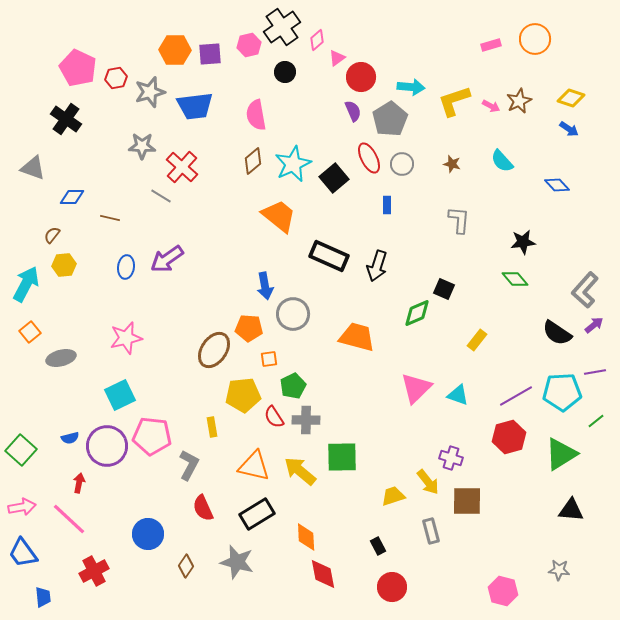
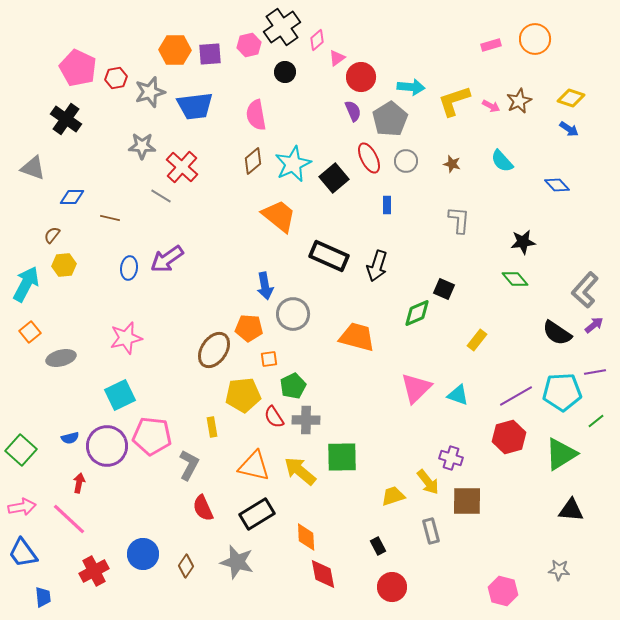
gray circle at (402, 164): moved 4 px right, 3 px up
blue ellipse at (126, 267): moved 3 px right, 1 px down
blue circle at (148, 534): moved 5 px left, 20 px down
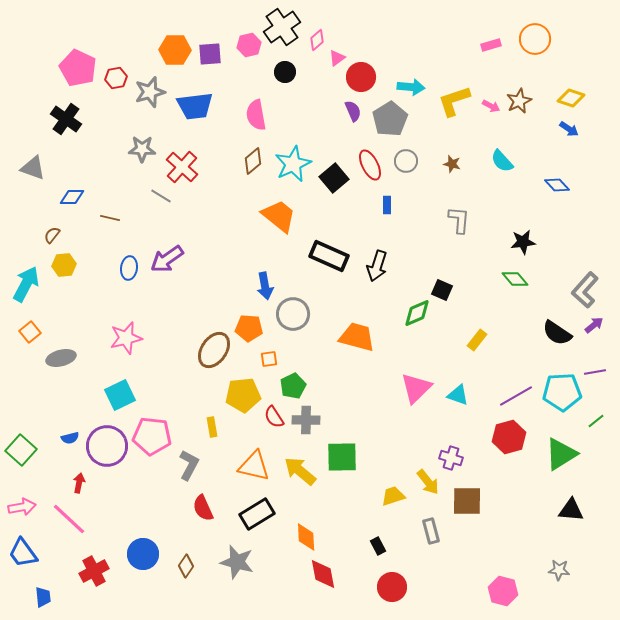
gray star at (142, 146): moved 3 px down
red ellipse at (369, 158): moved 1 px right, 7 px down
black square at (444, 289): moved 2 px left, 1 px down
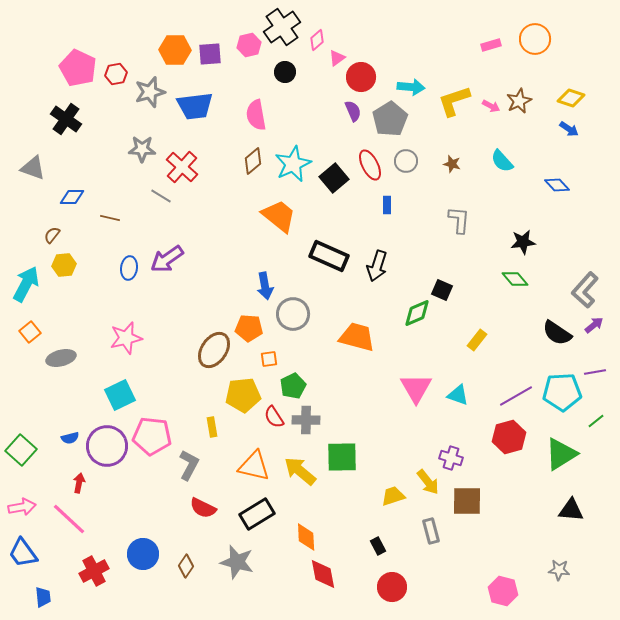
red hexagon at (116, 78): moved 4 px up
pink triangle at (416, 388): rotated 16 degrees counterclockwise
red semicircle at (203, 508): rotated 40 degrees counterclockwise
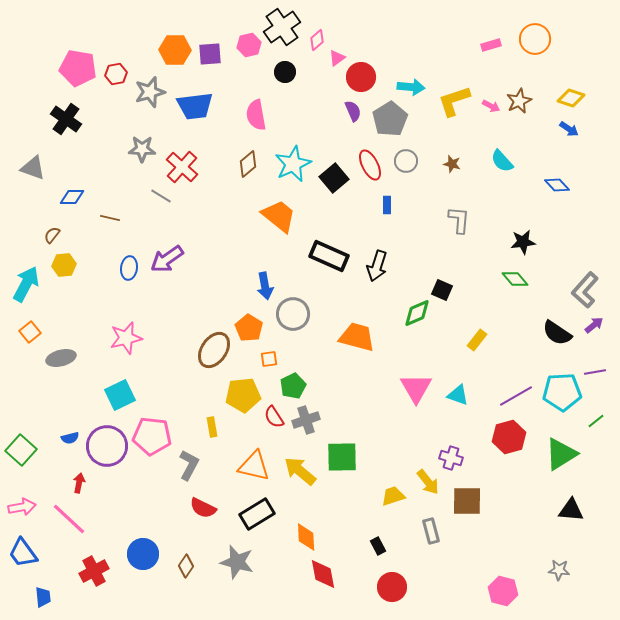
pink pentagon at (78, 68): rotated 15 degrees counterclockwise
brown diamond at (253, 161): moved 5 px left, 3 px down
orange pentagon at (249, 328): rotated 28 degrees clockwise
gray cross at (306, 420): rotated 20 degrees counterclockwise
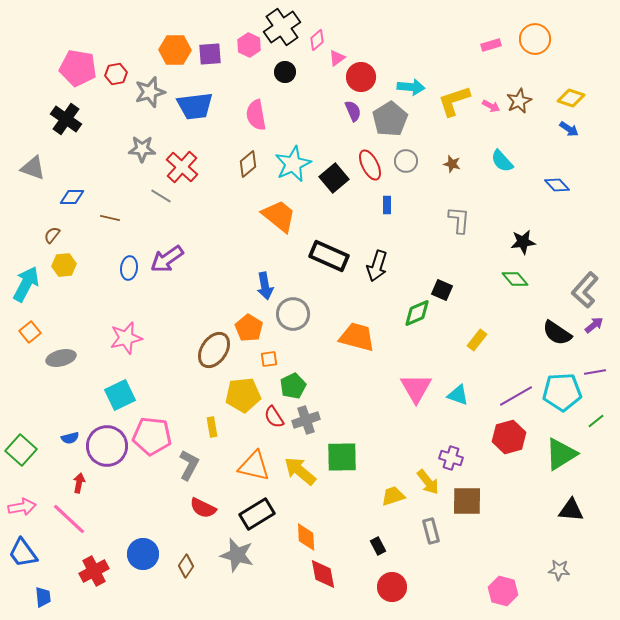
pink hexagon at (249, 45): rotated 20 degrees counterclockwise
gray star at (237, 562): moved 7 px up
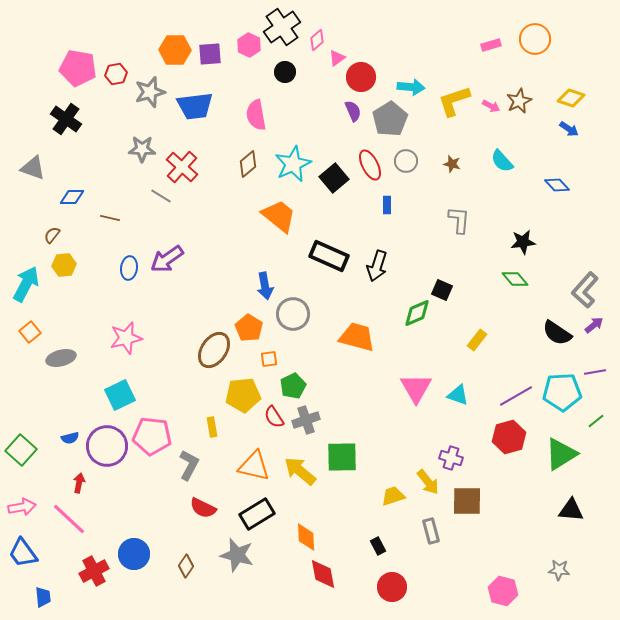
blue circle at (143, 554): moved 9 px left
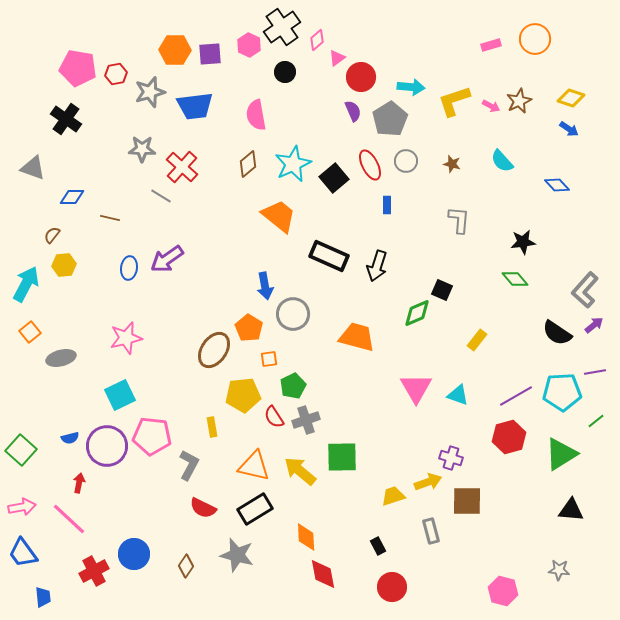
yellow arrow at (428, 482): rotated 72 degrees counterclockwise
black rectangle at (257, 514): moved 2 px left, 5 px up
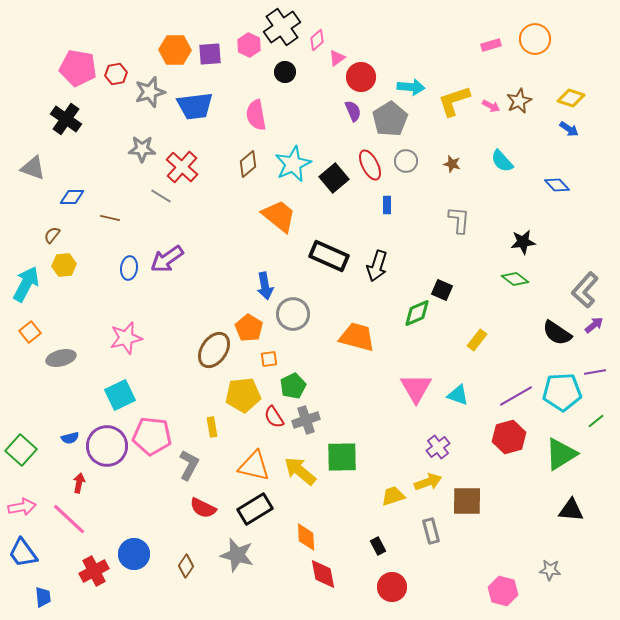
green diamond at (515, 279): rotated 12 degrees counterclockwise
purple cross at (451, 458): moved 13 px left, 11 px up; rotated 35 degrees clockwise
gray star at (559, 570): moved 9 px left
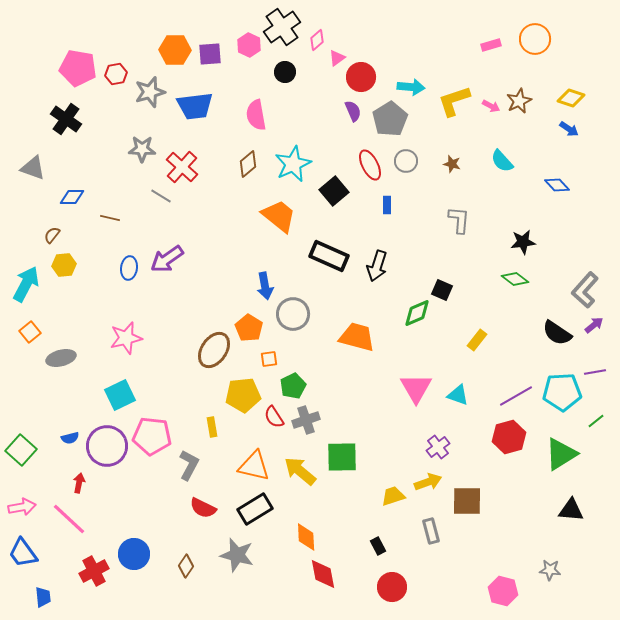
black square at (334, 178): moved 13 px down
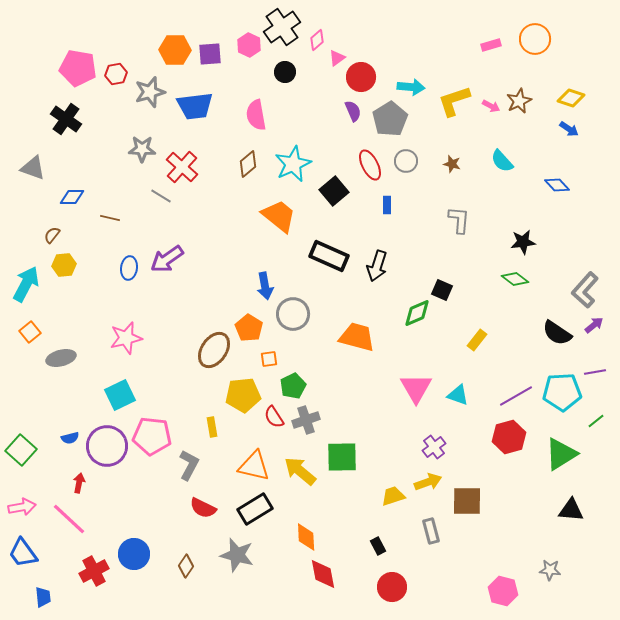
purple cross at (438, 447): moved 4 px left
